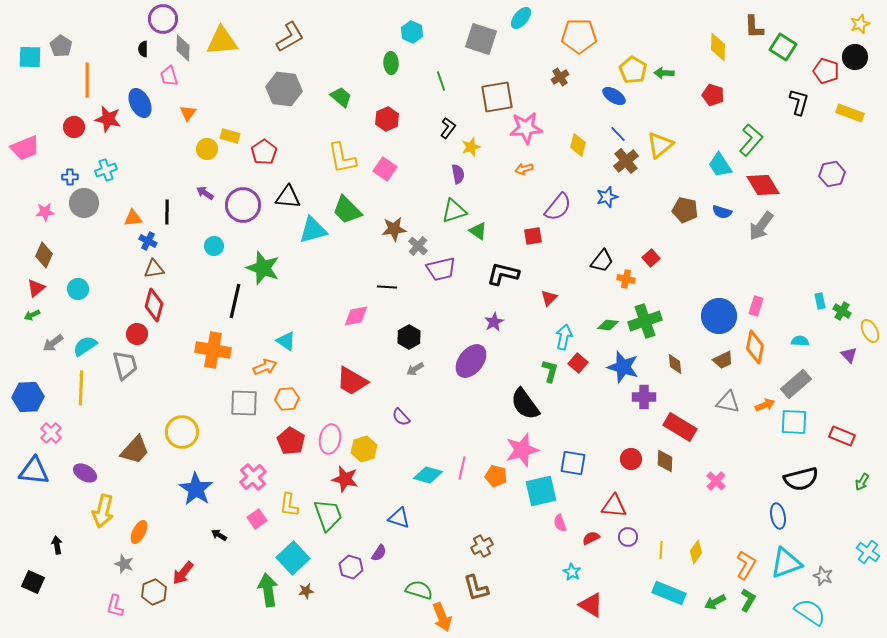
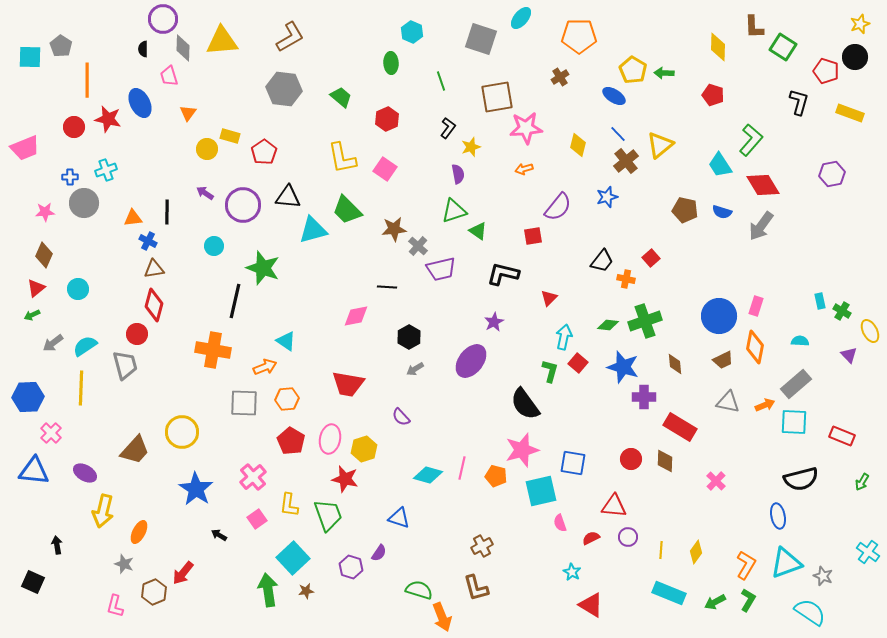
red trapezoid at (352, 381): moved 4 px left, 3 px down; rotated 20 degrees counterclockwise
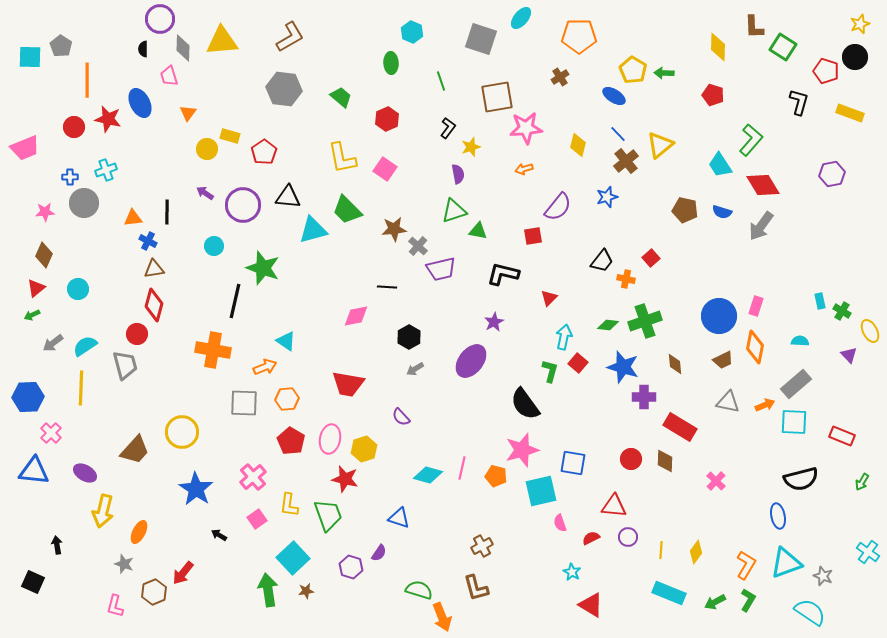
purple circle at (163, 19): moved 3 px left
green triangle at (478, 231): rotated 24 degrees counterclockwise
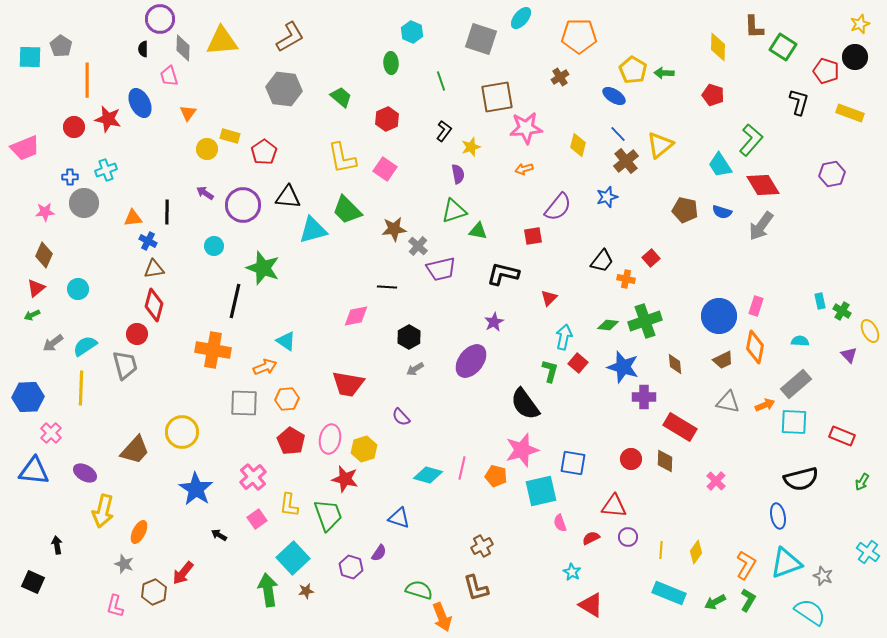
black L-shape at (448, 128): moved 4 px left, 3 px down
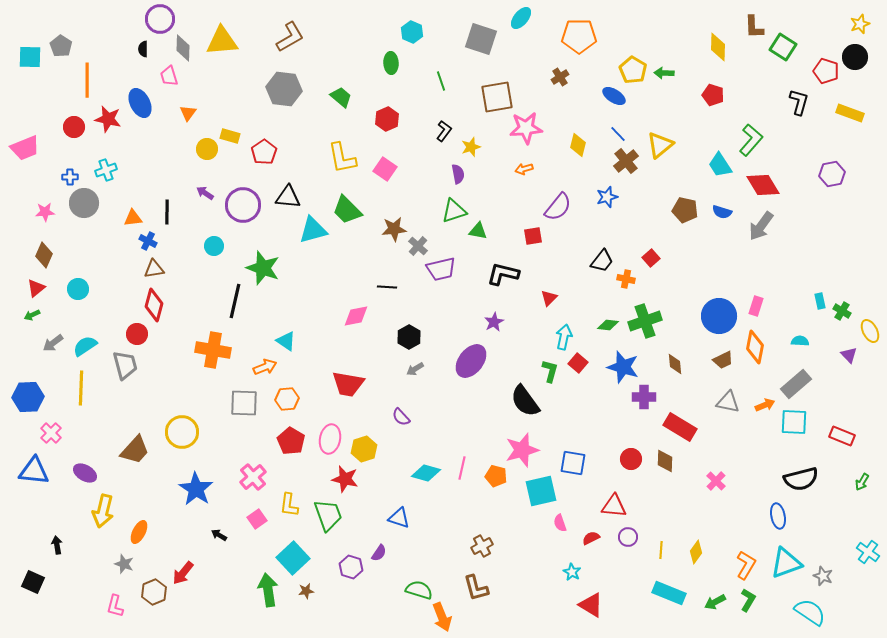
black semicircle at (525, 404): moved 3 px up
cyan diamond at (428, 475): moved 2 px left, 2 px up
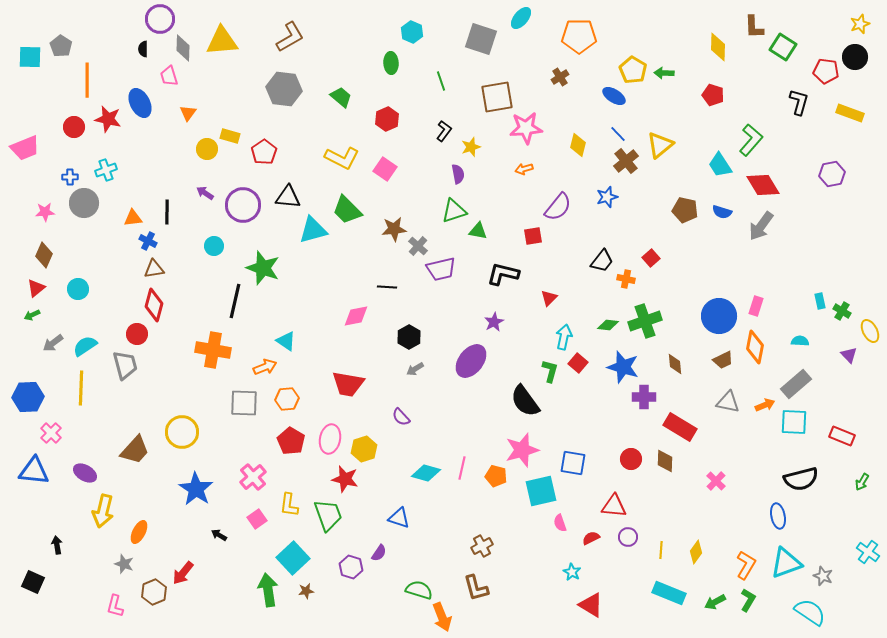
red pentagon at (826, 71): rotated 10 degrees counterclockwise
yellow L-shape at (342, 158): rotated 52 degrees counterclockwise
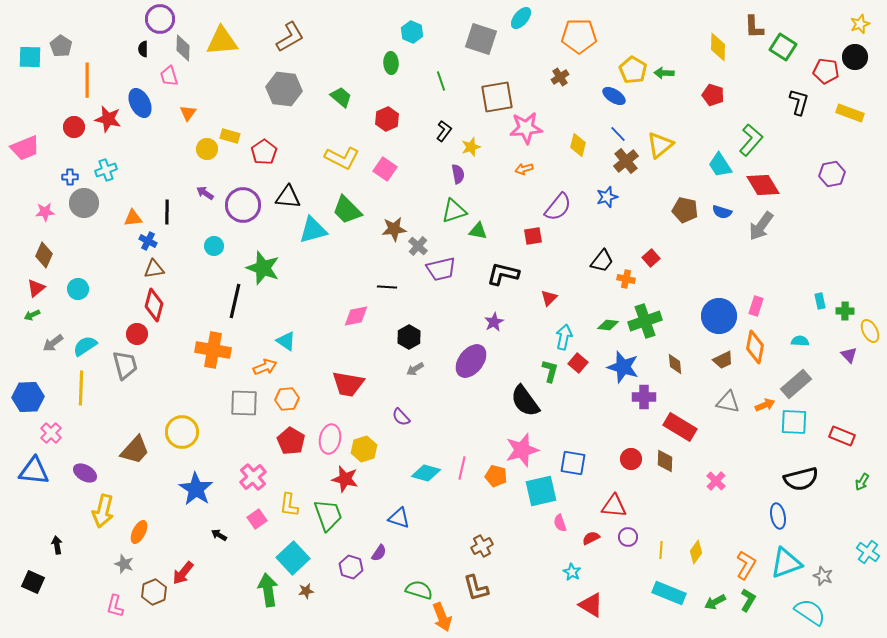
green cross at (842, 311): moved 3 px right; rotated 30 degrees counterclockwise
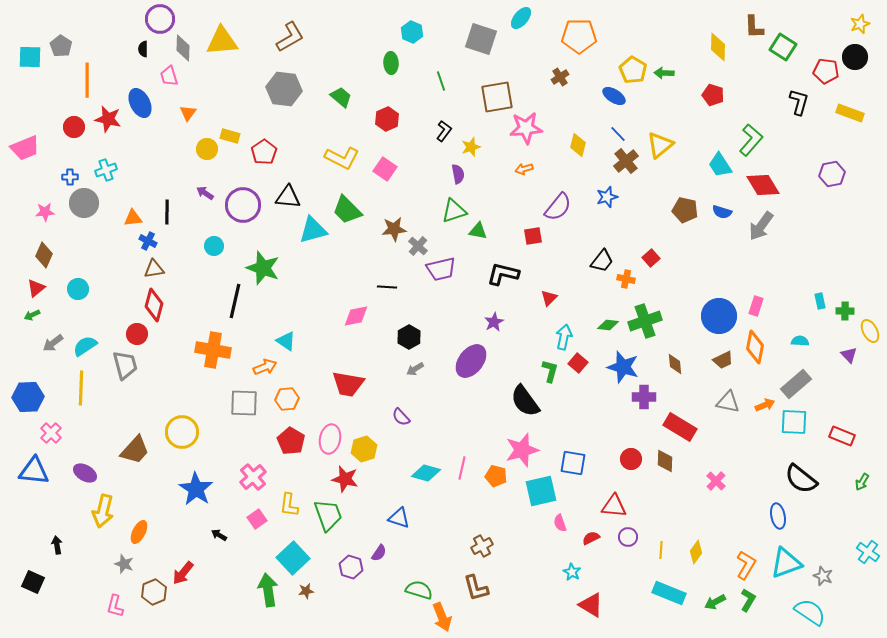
black semicircle at (801, 479): rotated 52 degrees clockwise
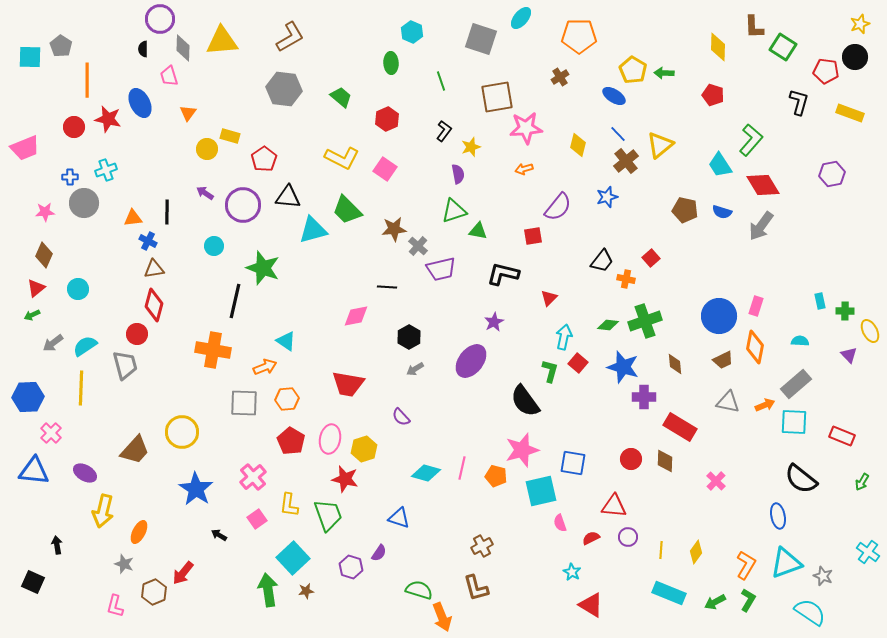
red pentagon at (264, 152): moved 7 px down
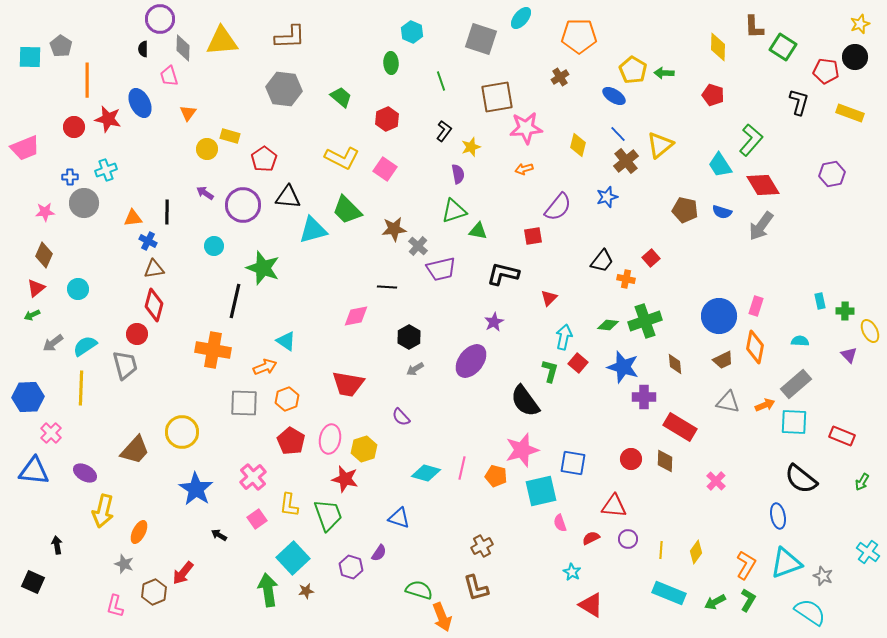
brown L-shape at (290, 37): rotated 28 degrees clockwise
orange hexagon at (287, 399): rotated 15 degrees counterclockwise
purple circle at (628, 537): moved 2 px down
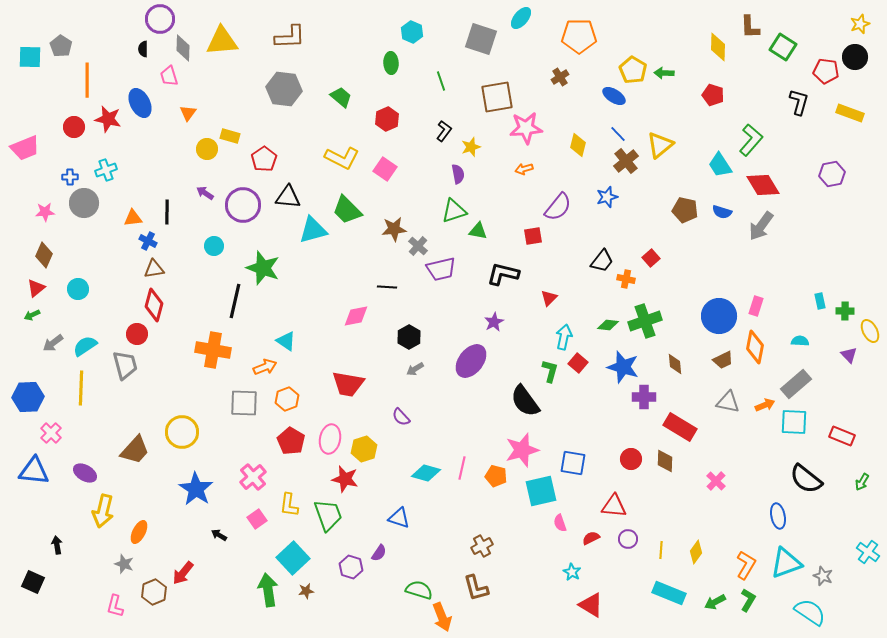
brown L-shape at (754, 27): moved 4 px left
black semicircle at (801, 479): moved 5 px right
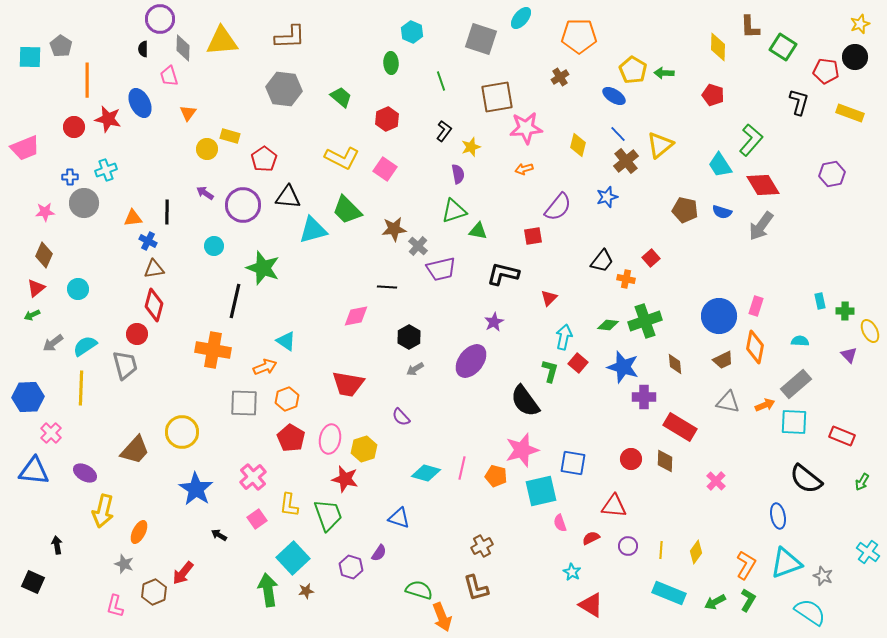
red pentagon at (291, 441): moved 3 px up
purple circle at (628, 539): moved 7 px down
